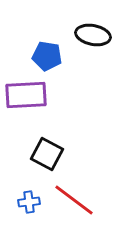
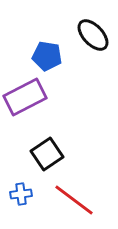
black ellipse: rotated 36 degrees clockwise
purple rectangle: moved 1 px left, 2 px down; rotated 24 degrees counterclockwise
black square: rotated 28 degrees clockwise
blue cross: moved 8 px left, 8 px up
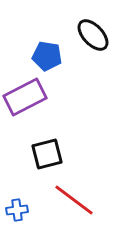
black square: rotated 20 degrees clockwise
blue cross: moved 4 px left, 16 px down
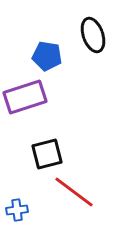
black ellipse: rotated 24 degrees clockwise
purple rectangle: rotated 9 degrees clockwise
red line: moved 8 px up
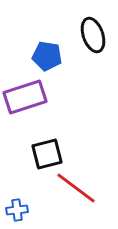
red line: moved 2 px right, 4 px up
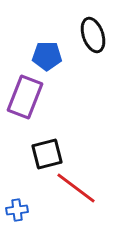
blue pentagon: rotated 8 degrees counterclockwise
purple rectangle: rotated 51 degrees counterclockwise
